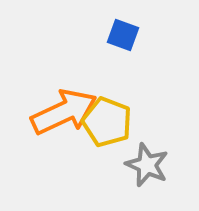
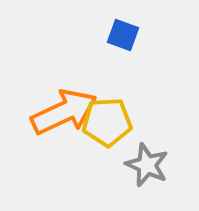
yellow pentagon: rotated 24 degrees counterclockwise
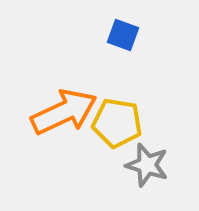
yellow pentagon: moved 10 px right, 1 px down; rotated 12 degrees clockwise
gray star: rotated 6 degrees counterclockwise
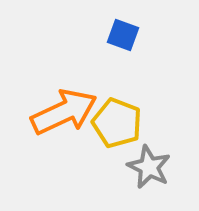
yellow pentagon: rotated 12 degrees clockwise
gray star: moved 2 px right, 2 px down; rotated 9 degrees clockwise
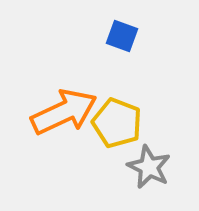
blue square: moved 1 px left, 1 px down
